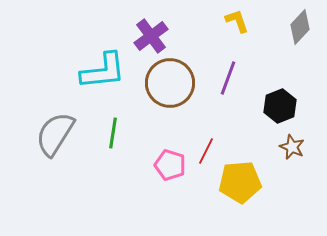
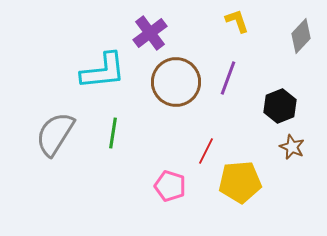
gray diamond: moved 1 px right, 9 px down
purple cross: moved 1 px left, 3 px up
brown circle: moved 6 px right, 1 px up
pink pentagon: moved 21 px down
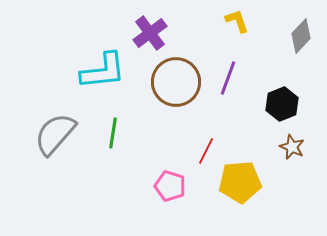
black hexagon: moved 2 px right, 2 px up
gray semicircle: rotated 9 degrees clockwise
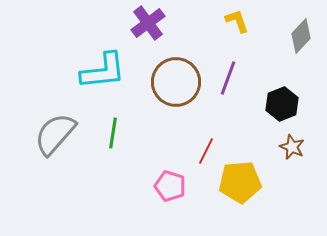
purple cross: moved 2 px left, 10 px up
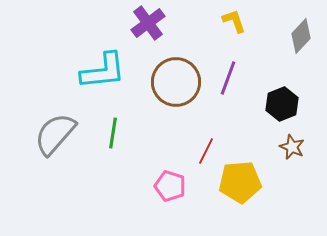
yellow L-shape: moved 3 px left
